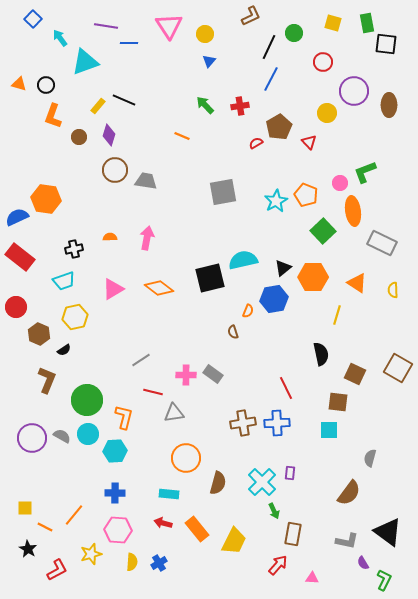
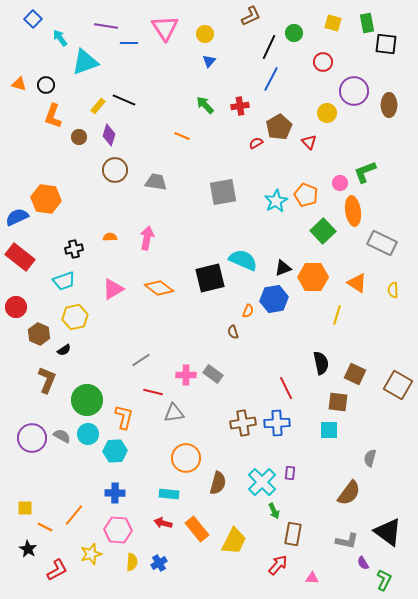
pink triangle at (169, 26): moved 4 px left, 2 px down
gray trapezoid at (146, 181): moved 10 px right, 1 px down
cyan semicircle at (243, 260): rotated 36 degrees clockwise
black triangle at (283, 268): rotated 18 degrees clockwise
black semicircle at (321, 354): moved 9 px down
brown square at (398, 368): moved 17 px down
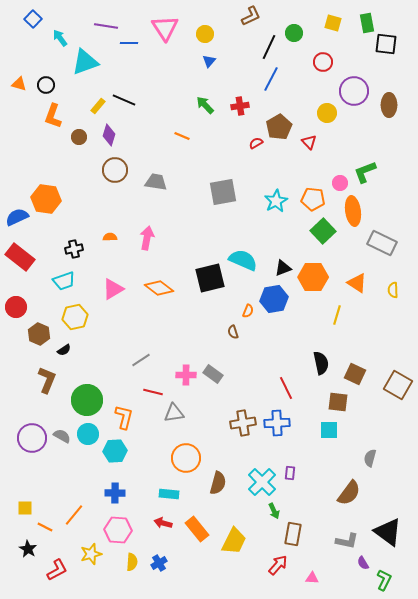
orange pentagon at (306, 195): moved 7 px right, 4 px down; rotated 15 degrees counterclockwise
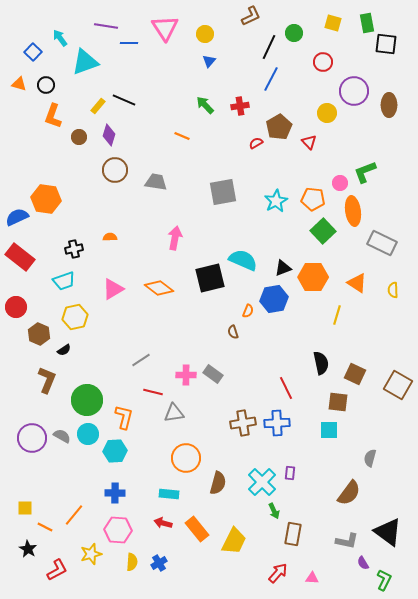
blue square at (33, 19): moved 33 px down
pink arrow at (147, 238): moved 28 px right
red arrow at (278, 565): moved 8 px down
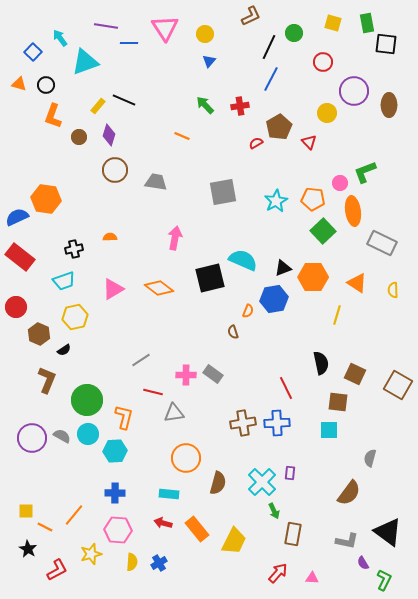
yellow square at (25, 508): moved 1 px right, 3 px down
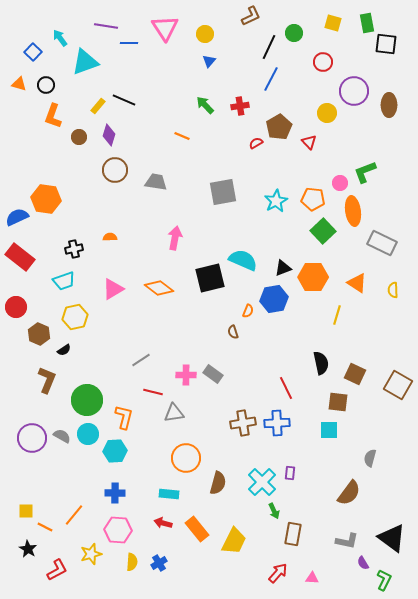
black triangle at (388, 532): moved 4 px right, 6 px down
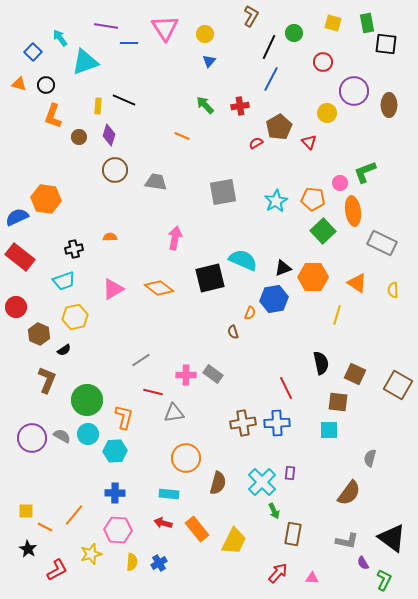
brown L-shape at (251, 16): rotated 35 degrees counterclockwise
yellow rectangle at (98, 106): rotated 35 degrees counterclockwise
orange semicircle at (248, 311): moved 2 px right, 2 px down
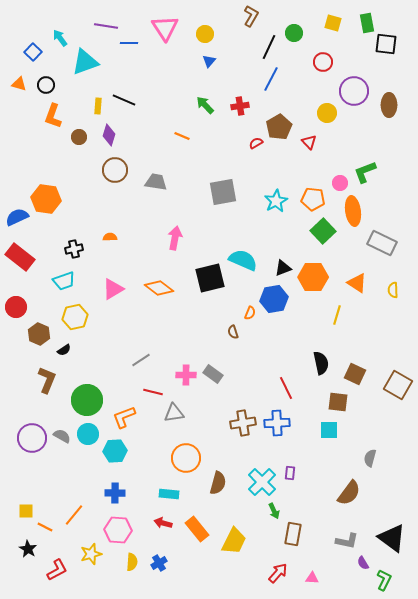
orange L-shape at (124, 417): rotated 125 degrees counterclockwise
